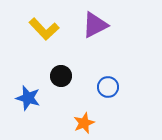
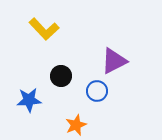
purple triangle: moved 19 px right, 36 px down
blue circle: moved 11 px left, 4 px down
blue star: moved 1 px right, 2 px down; rotated 20 degrees counterclockwise
orange star: moved 8 px left, 2 px down
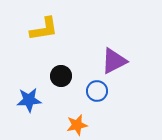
yellow L-shape: rotated 56 degrees counterclockwise
orange star: moved 1 px right; rotated 10 degrees clockwise
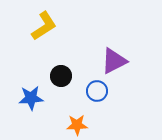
yellow L-shape: moved 3 px up; rotated 24 degrees counterclockwise
blue star: moved 2 px right, 2 px up
orange star: rotated 10 degrees clockwise
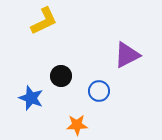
yellow L-shape: moved 5 px up; rotated 8 degrees clockwise
purple triangle: moved 13 px right, 6 px up
blue circle: moved 2 px right
blue star: rotated 25 degrees clockwise
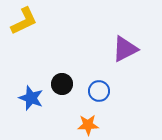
yellow L-shape: moved 20 px left
purple triangle: moved 2 px left, 6 px up
black circle: moved 1 px right, 8 px down
orange star: moved 11 px right
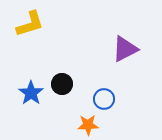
yellow L-shape: moved 6 px right, 3 px down; rotated 8 degrees clockwise
blue circle: moved 5 px right, 8 px down
blue star: moved 5 px up; rotated 15 degrees clockwise
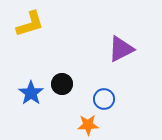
purple triangle: moved 4 px left
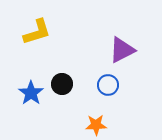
yellow L-shape: moved 7 px right, 8 px down
purple triangle: moved 1 px right, 1 px down
blue circle: moved 4 px right, 14 px up
orange star: moved 8 px right
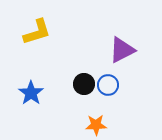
black circle: moved 22 px right
